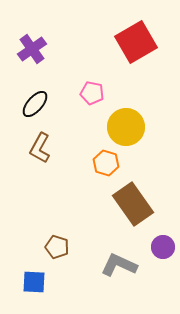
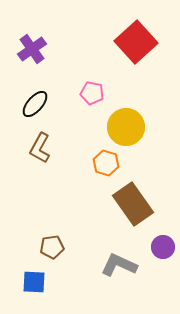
red square: rotated 12 degrees counterclockwise
brown pentagon: moved 5 px left; rotated 25 degrees counterclockwise
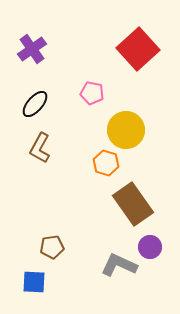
red square: moved 2 px right, 7 px down
yellow circle: moved 3 px down
purple circle: moved 13 px left
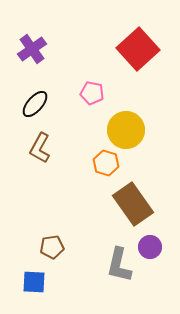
gray L-shape: rotated 102 degrees counterclockwise
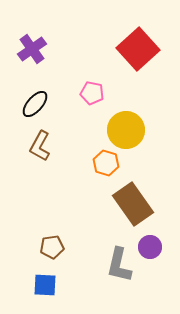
brown L-shape: moved 2 px up
blue square: moved 11 px right, 3 px down
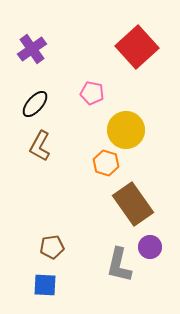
red square: moved 1 px left, 2 px up
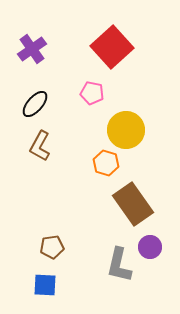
red square: moved 25 px left
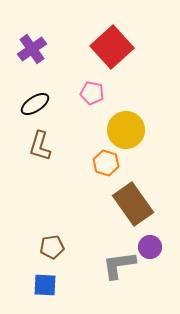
black ellipse: rotated 16 degrees clockwise
brown L-shape: rotated 12 degrees counterclockwise
gray L-shape: rotated 69 degrees clockwise
